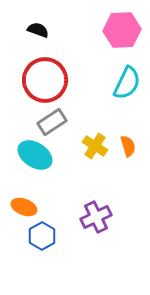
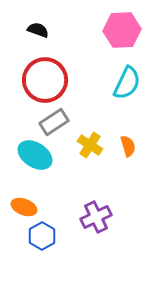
gray rectangle: moved 2 px right
yellow cross: moved 5 px left, 1 px up
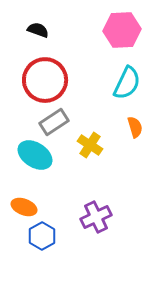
orange semicircle: moved 7 px right, 19 px up
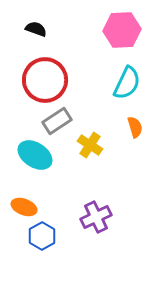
black semicircle: moved 2 px left, 1 px up
gray rectangle: moved 3 px right, 1 px up
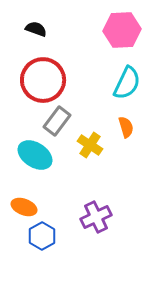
red circle: moved 2 px left
gray rectangle: rotated 20 degrees counterclockwise
orange semicircle: moved 9 px left
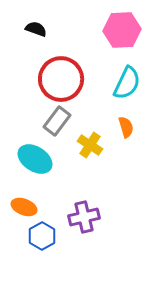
red circle: moved 18 px right, 1 px up
cyan ellipse: moved 4 px down
purple cross: moved 12 px left; rotated 12 degrees clockwise
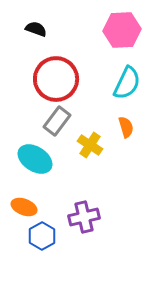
red circle: moved 5 px left
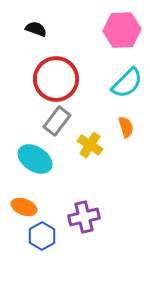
cyan semicircle: rotated 20 degrees clockwise
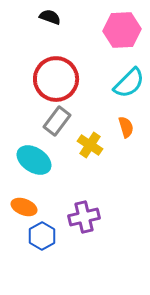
black semicircle: moved 14 px right, 12 px up
cyan semicircle: moved 2 px right
cyan ellipse: moved 1 px left, 1 px down
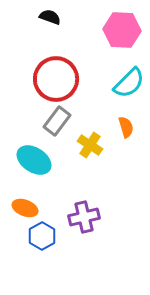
pink hexagon: rotated 6 degrees clockwise
orange ellipse: moved 1 px right, 1 px down
